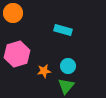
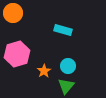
orange star: rotated 24 degrees counterclockwise
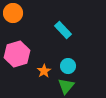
cyan rectangle: rotated 30 degrees clockwise
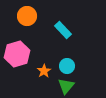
orange circle: moved 14 px right, 3 px down
cyan circle: moved 1 px left
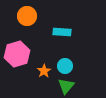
cyan rectangle: moved 1 px left, 2 px down; rotated 42 degrees counterclockwise
cyan circle: moved 2 px left
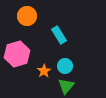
cyan rectangle: moved 3 px left, 3 px down; rotated 54 degrees clockwise
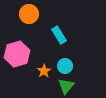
orange circle: moved 2 px right, 2 px up
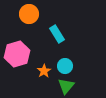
cyan rectangle: moved 2 px left, 1 px up
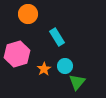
orange circle: moved 1 px left
cyan rectangle: moved 3 px down
orange star: moved 2 px up
green triangle: moved 11 px right, 4 px up
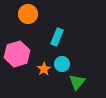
cyan rectangle: rotated 54 degrees clockwise
cyan circle: moved 3 px left, 2 px up
